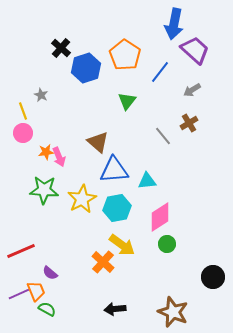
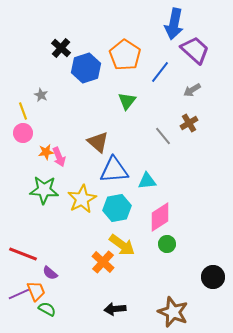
red line: moved 2 px right, 3 px down; rotated 44 degrees clockwise
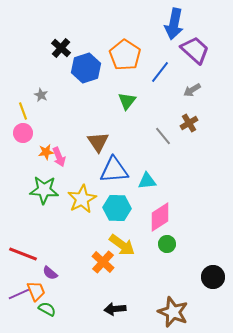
brown triangle: rotated 15 degrees clockwise
cyan hexagon: rotated 12 degrees clockwise
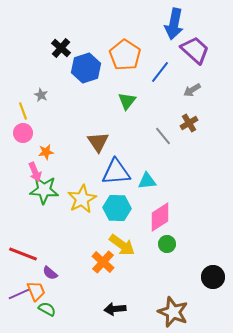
pink arrow: moved 24 px left, 15 px down
blue triangle: moved 2 px right, 2 px down
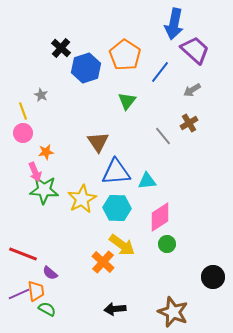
orange trapezoid: rotated 15 degrees clockwise
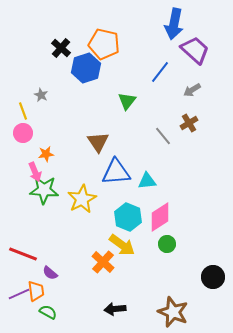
orange pentagon: moved 21 px left, 11 px up; rotated 20 degrees counterclockwise
orange star: moved 2 px down
cyan hexagon: moved 11 px right, 9 px down; rotated 20 degrees clockwise
green semicircle: moved 1 px right, 3 px down
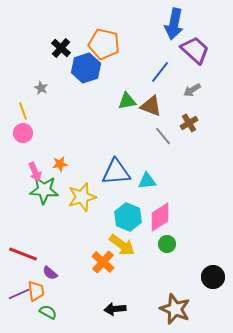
gray star: moved 7 px up
green triangle: rotated 42 degrees clockwise
brown triangle: moved 53 px right, 36 px up; rotated 35 degrees counterclockwise
orange star: moved 14 px right, 10 px down
yellow star: moved 2 px up; rotated 12 degrees clockwise
brown star: moved 2 px right, 3 px up
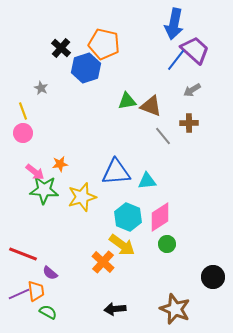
blue line: moved 16 px right, 12 px up
brown cross: rotated 30 degrees clockwise
pink arrow: rotated 30 degrees counterclockwise
